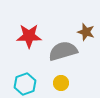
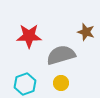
gray semicircle: moved 2 px left, 4 px down
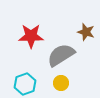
red star: moved 2 px right
gray semicircle: rotated 16 degrees counterclockwise
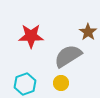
brown star: moved 2 px right; rotated 18 degrees clockwise
gray semicircle: moved 7 px right, 1 px down
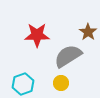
red star: moved 6 px right, 1 px up
cyan hexagon: moved 2 px left
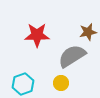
brown star: rotated 24 degrees clockwise
gray semicircle: moved 4 px right
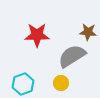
brown star: rotated 18 degrees clockwise
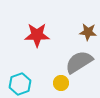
gray semicircle: moved 7 px right, 6 px down
cyan hexagon: moved 3 px left
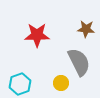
brown star: moved 2 px left, 3 px up
gray semicircle: rotated 96 degrees clockwise
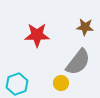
brown star: moved 1 px left, 2 px up
gray semicircle: moved 1 px left; rotated 64 degrees clockwise
cyan hexagon: moved 3 px left
